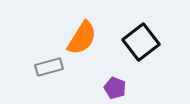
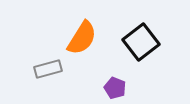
gray rectangle: moved 1 px left, 2 px down
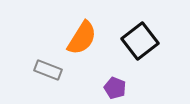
black square: moved 1 px left, 1 px up
gray rectangle: moved 1 px down; rotated 36 degrees clockwise
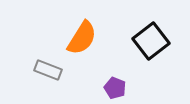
black square: moved 11 px right
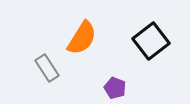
gray rectangle: moved 1 px left, 2 px up; rotated 36 degrees clockwise
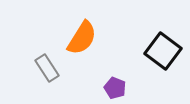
black square: moved 12 px right, 10 px down; rotated 15 degrees counterclockwise
